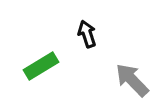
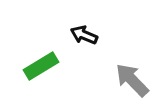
black arrow: moved 3 px left, 1 px down; rotated 48 degrees counterclockwise
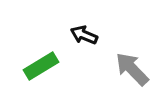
gray arrow: moved 11 px up
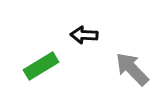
black arrow: rotated 20 degrees counterclockwise
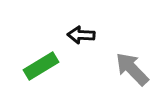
black arrow: moved 3 px left
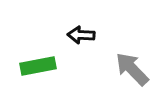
green rectangle: moved 3 px left; rotated 20 degrees clockwise
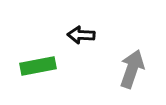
gray arrow: rotated 63 degrees clockwise
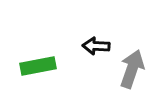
black arrow: moved 15 px right, 11 px down
